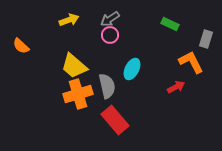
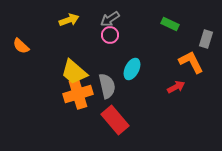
yellow trapezoid: moved 6 px down
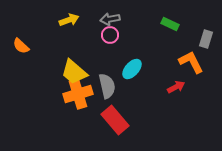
gray arrow: rotated 24 degrees clockwise
cyan ellipse: rotated 15 degrees clockwise
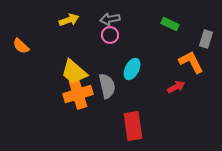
cyan ellipse: rotated 15 degrees counterclockwise
red rectangle: moved 18 px right, 6 px down; rotated 32 degrees clockwise
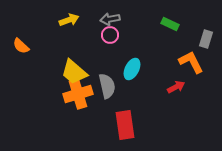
red rectangle: moved 8 px left, 1 px up
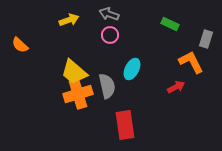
gray arrow: moved 1 px left, 5 px up; rotated 30 degrees clockwise
orange semicircle: moved 1 px left, 1 px up
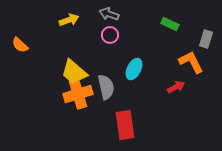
cyan ellipse: moved 2 px right
gray semicircle: moved 1 px left, 1 px down
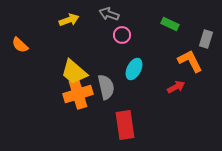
pink circle: moved 12 px right
orange L-shape: moved 1 px left, 1 px up
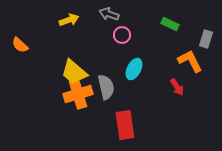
red arrow: moved 1 px right; rotated 84 degrees clockwise
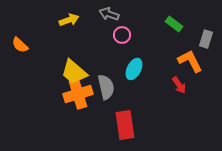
green rectangle: moved 4 px right; rotated 12 degrees clockwise
red arrow: moved 2 px right, 2 px up
